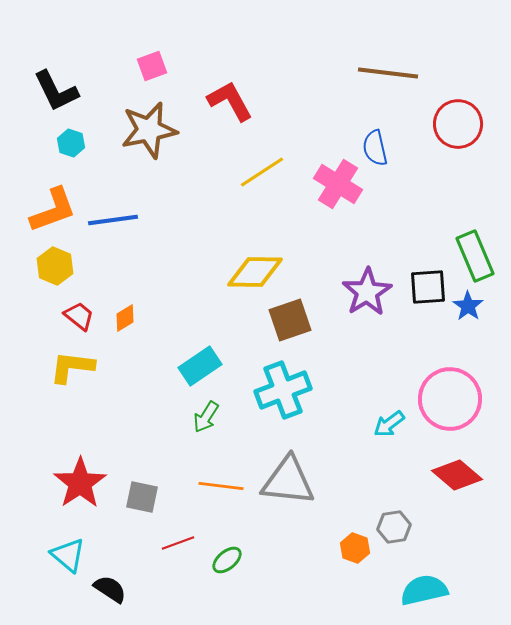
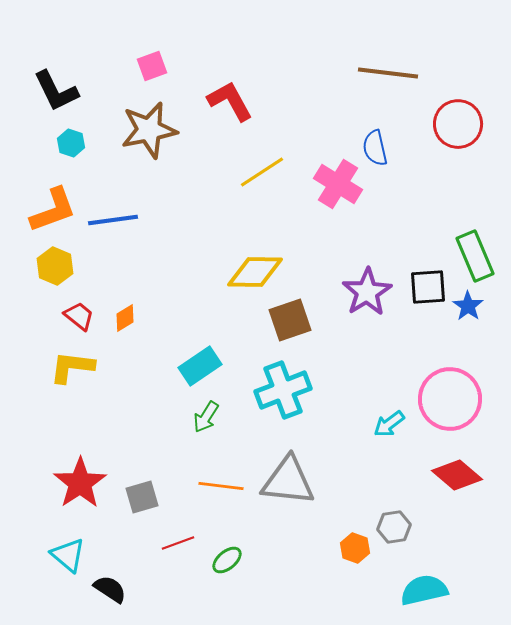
gray square: rotated 28 degrees counterclockwise
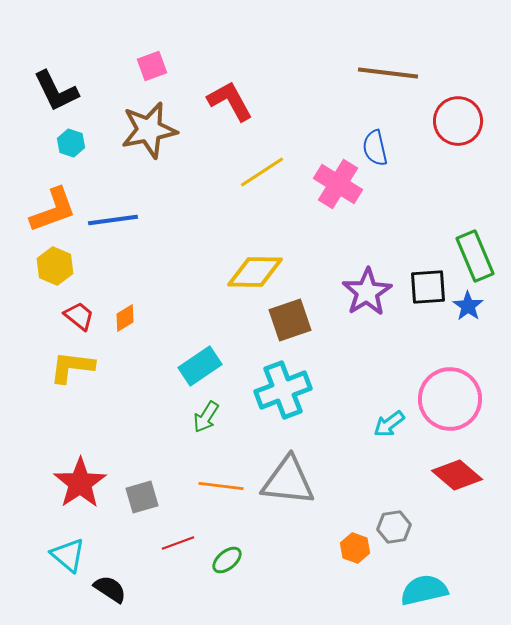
red circle: moved 3 px up
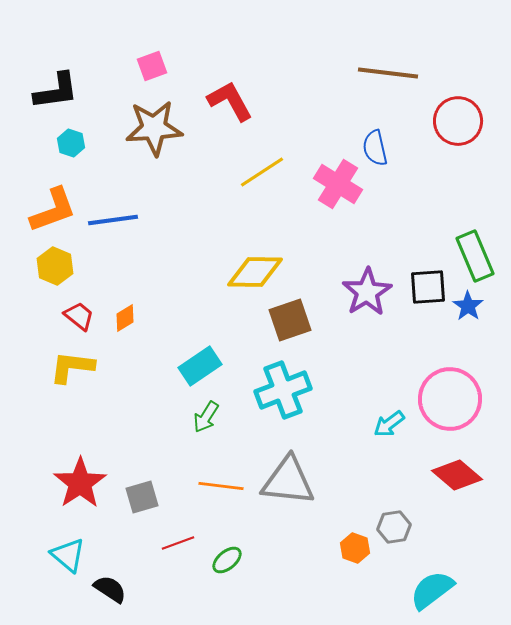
black L-shape: rotated 72 degrees counterclockwise
brown star: moved 5 px right, 2 px up; rotated 8 degrees clockwise
cyan semicircle: moved 8 px right; rotated 24 degrees counterclockwise
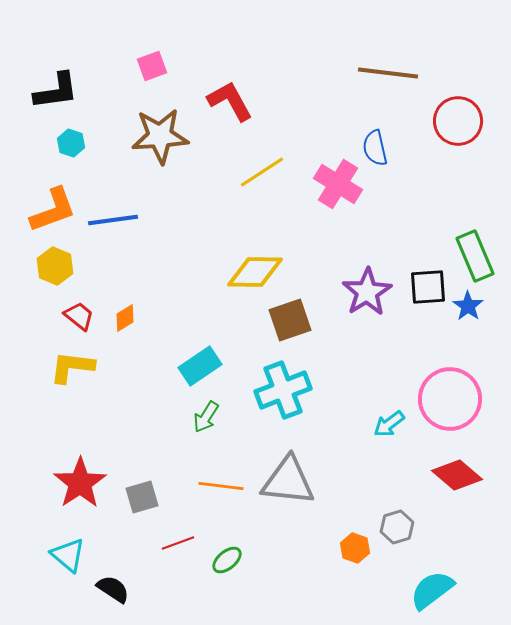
brown star: moved 6 px right, 8 px down
gray hexagon: moved 3 px right; rotated 8 degrees counterclockwise
black semicircle: moved 3 px right
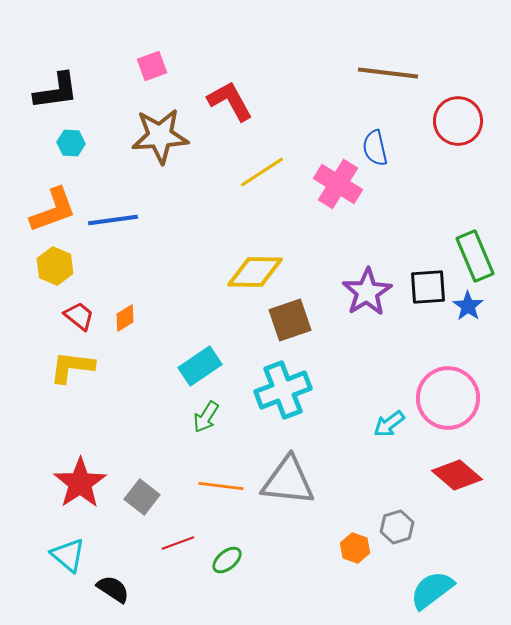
cyan hexagon: rotated 16 degrees counterclockwise
pink circle: moved 2 px left, 1 px up
gray square: rotated 36 degrees counterclockwise
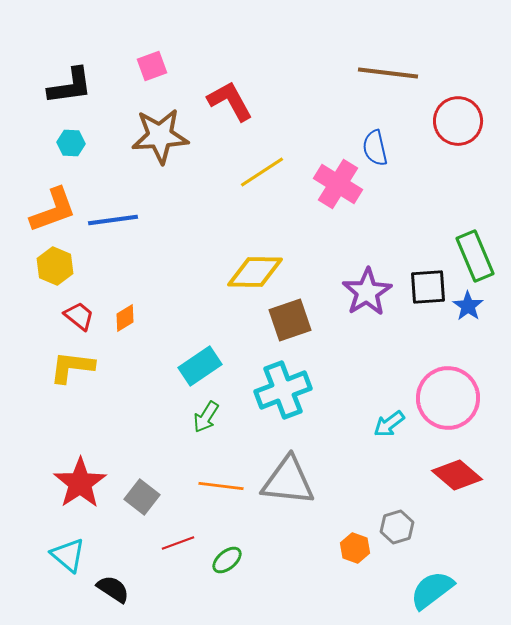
black L-shape: moved 14 px right, 5 px up
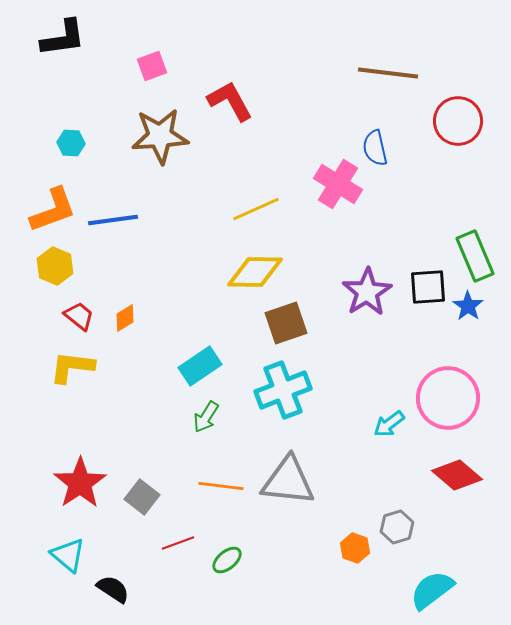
black L-shape: moved 7 px left, 48 px up
yellow line: moved 6 px left, 37 px down; rotated 9 degrees clockwise
brown square: moved 4 px left, 3 px down
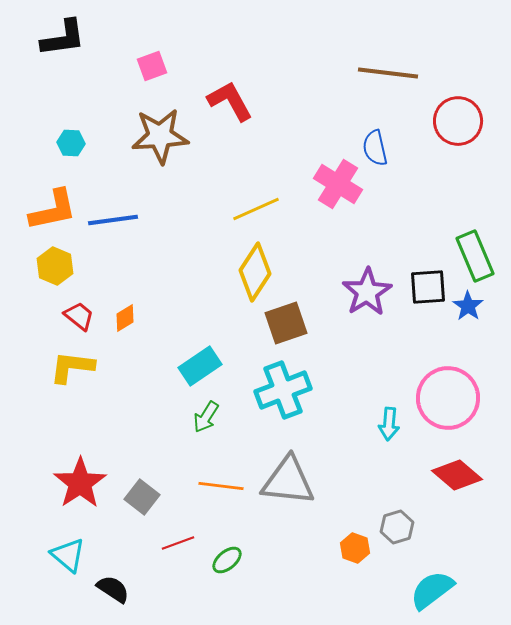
orange L-shape: rotated 8 degrees clockwise
yellow diamond: rotated 58 degrees counterclockwise
cyan arrow: rotated 48 degrees counterclockwise
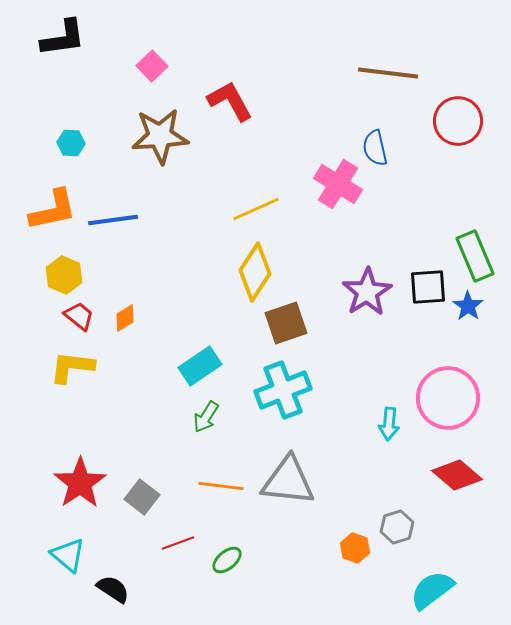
pink square: rotated 24 degrees counterclockwise
yellow hexagon: moved 9 px right, 9 px down
